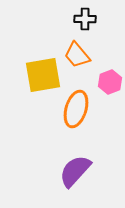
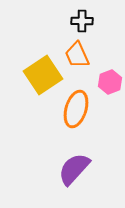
black cross: moved 3 px left, 2 px down
orange trapezoid: rotated 16 degrees clockwise
yellow square: rotated 24 degrees counterclockwise
purple semicircle: moved 1 px left, 2 px up
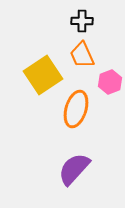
orange trapezoid: moved 5 px right
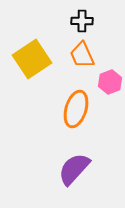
yellow square: moved 11 px left, 16 px up
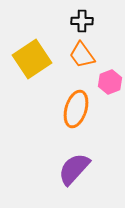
orange trapezoid: rotated 12 degrees counterclockwise
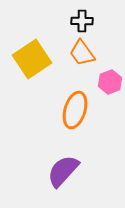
orange trapezoid: moved 2 px up
orange ellipse: moved 1 px left, 1 px down
purple semicircle: moved 11 px left, 2 px down
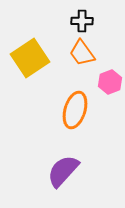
yellow square: moved 2 px left, 1 px up
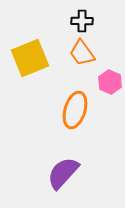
yellow square: rotated 12 degrees clockwise
pink hexagon: rotated 15 degrees counterclockwise
purple semicircle: moved 2 px down
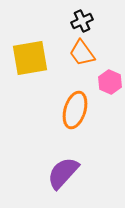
black cross: rotated 25 degrees counterclockwise
yellow square: rotated 12 degrees clockwise
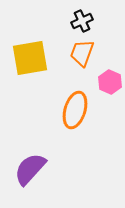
orange trapezoid: rotated 56 degrees clockwise
purple semicircle: moved 33 px left, 4 px up
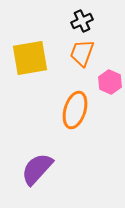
purple semicircle: moved 7 px right
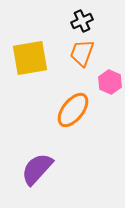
orange ellipse: moved 2 px left; rotated 21 degrees clockwise
